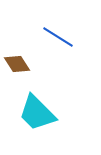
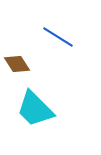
cyan trapezoid: moved 2 px left, 4 px up
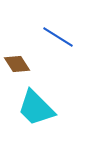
cyan trapezoid: moved 1 px right, 1 px up
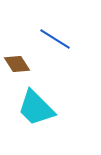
blue line: moved 3 px left, 2 px down
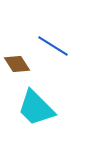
blue line: moved 2 px left, 7 px down
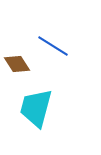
cyan trapezoid: rotated 60 degrees clockwise
